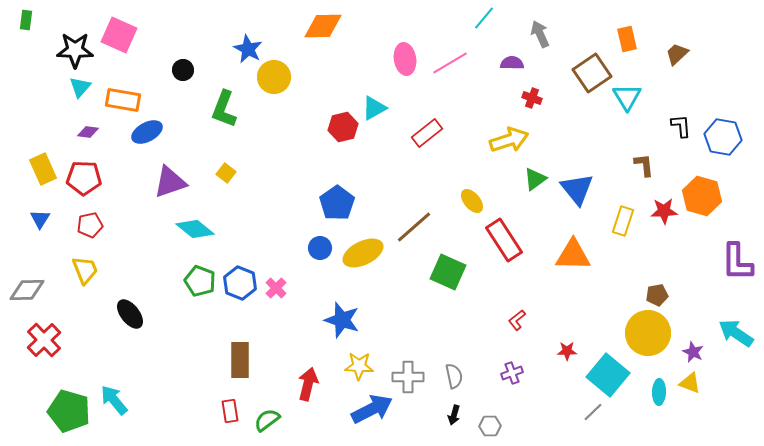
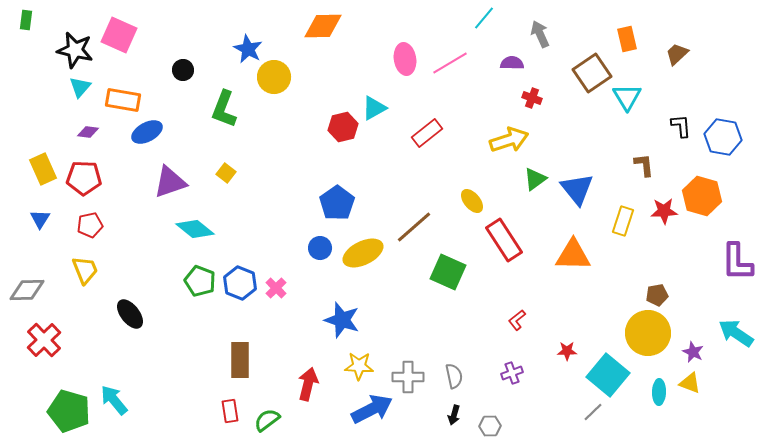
black star at (75, 50): rotated 12 degrees clockwise
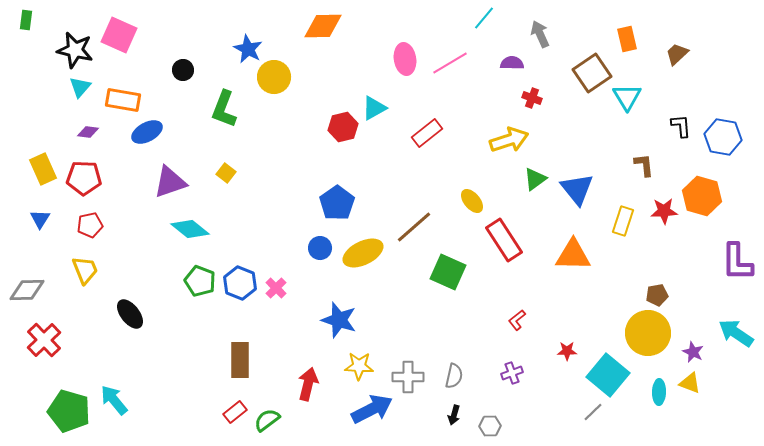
cyan diamond at (195, 229): moved 5 px left
blue star at (342, 320): moved 3 px left
gray semicircle at (454, 376): rotated 25 degrees clockwise
red rectangle at (230, 411): moved 5 px right, 1 px down; rotated 60 degrees clockwise
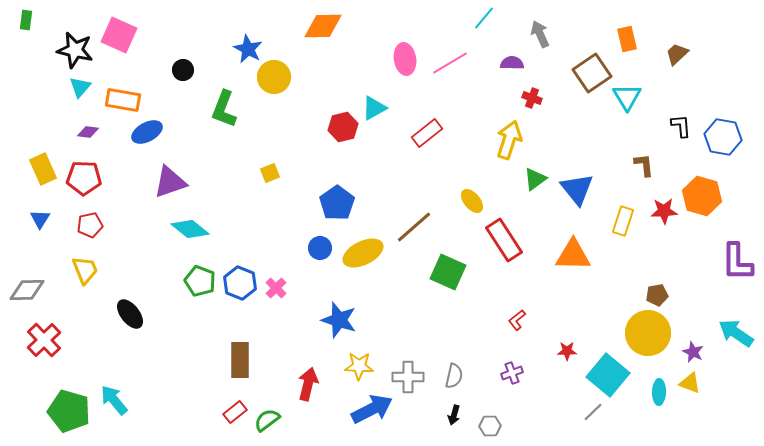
yellow arrow at (509, 140): rotated 54 degrees counterclockwise
yellow square at (226, 173): moved 44 px right; rotated 30 degrees clockwise
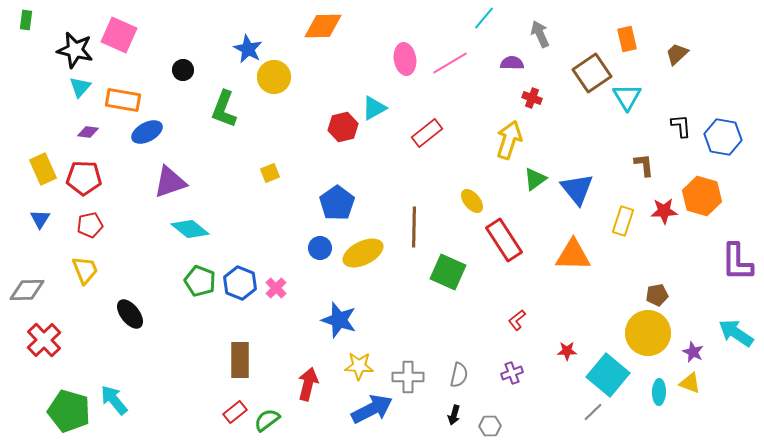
brown line at (414, 227): rotated 48 degrees counterclockwise
gray semicircle at (454, 376): moved 5 px right, 1 px up
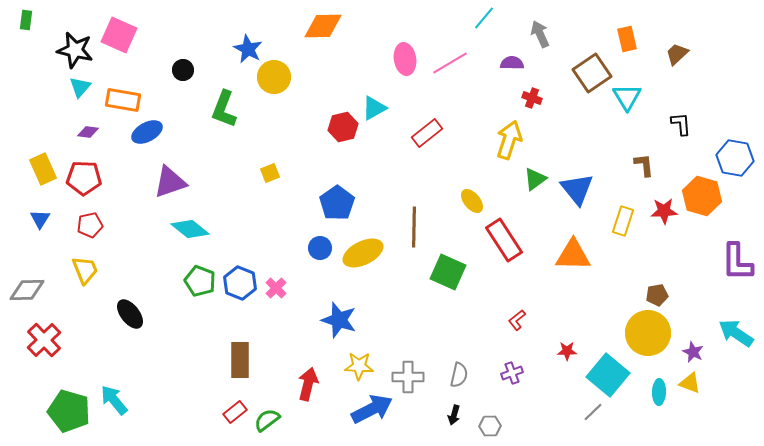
black L-shape at (681, 126): moved 2 px up
blue hexagon at (723, 137): moved 12 px right, 21 px down
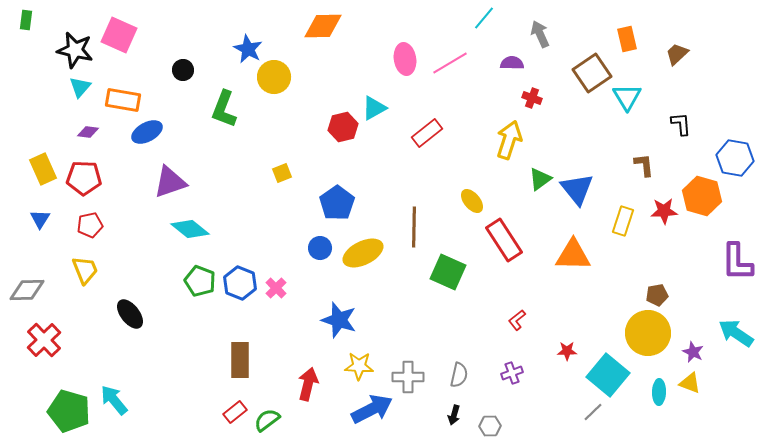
yellow square at (270, 173): moved 12 px right
green triangle at (535, 179): moved 5 px right
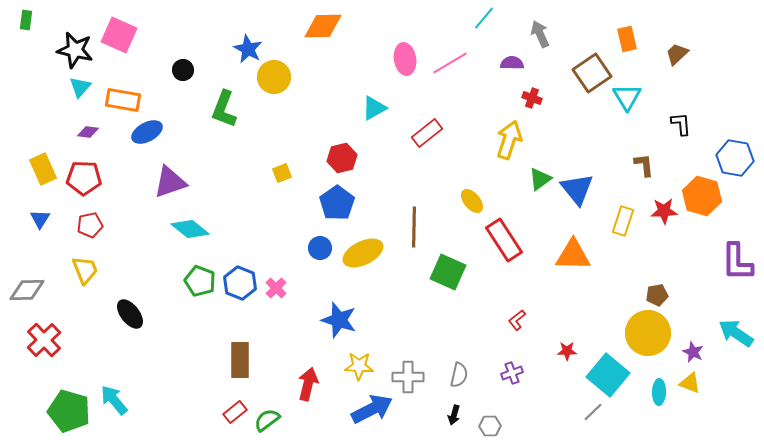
red hexagon at (343, 127): moved 1 px left, 31 px down
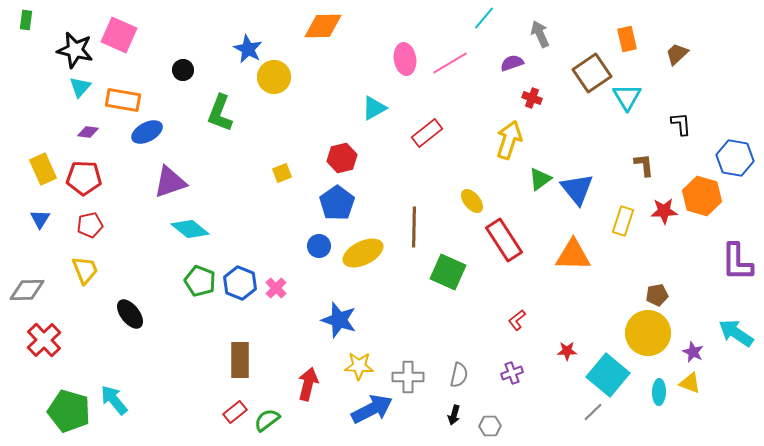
purple semicircle at (512, 63): rotated 20 degrees counterclockwise
green L-shape at (224, 109): moved 4 px left, 4 px down
blue circle at (320, 248): moved 1 px left, 2 px up
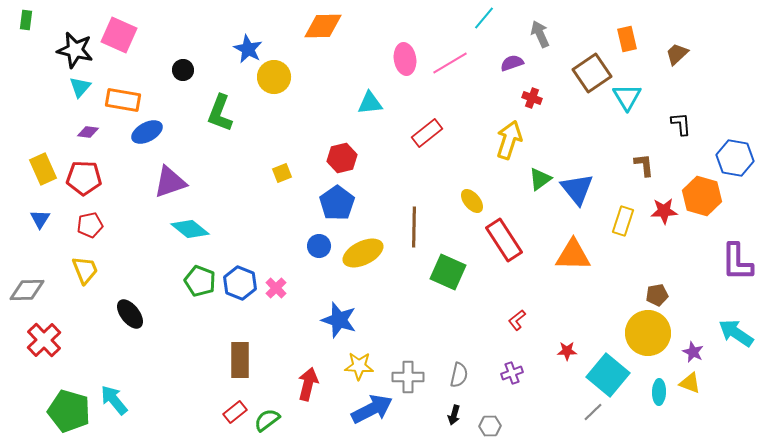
cyan triangle at (374, 108): moved 4 px left, 5 px up; rotated 24 degrees clockwise
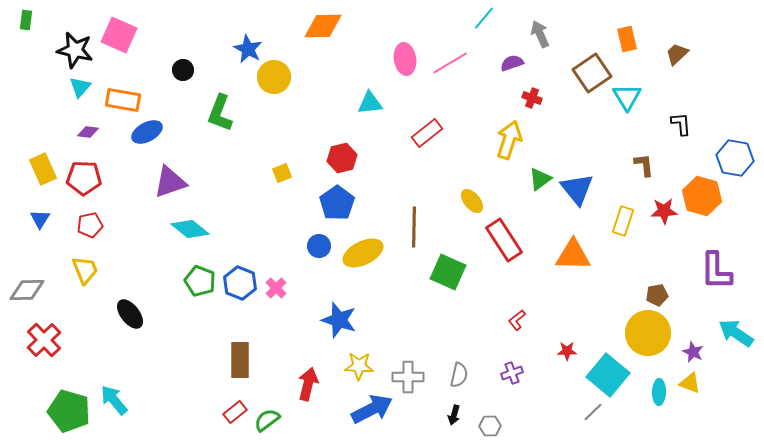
purple L-shape at (737, 262): moved 21 px left, 9 px down
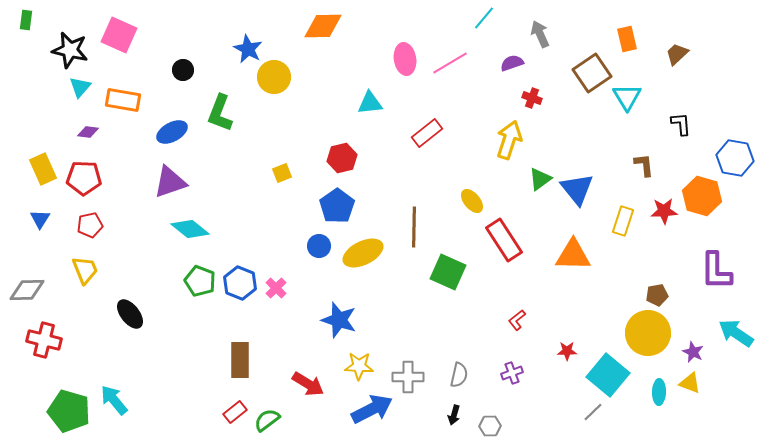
black star at (75, 50): moved 5 px left
blue ellipse at (147, 132): moved 25 px right
blue pentagon at (337, 203): moved 3 px down
red cross at (44, 340): rotated 32 degrees counterclockwise
red arrow at (308, 384): rotated 108 degrees clockwise
